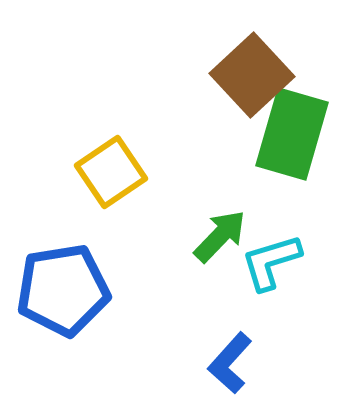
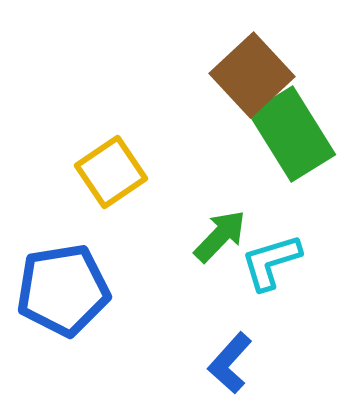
green rectangle: rotated 48 degrees counterclockwise
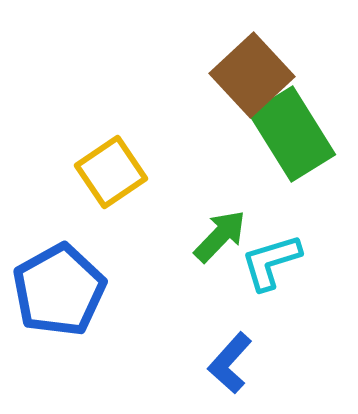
blue pentagon: moved 4 px left; rotated 20 degrees counterclockwise
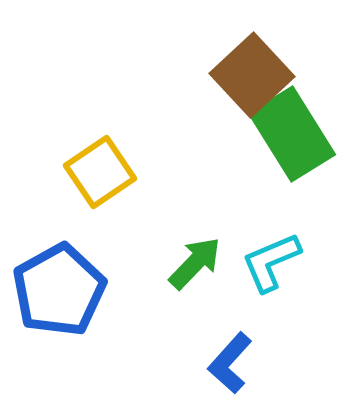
yellow square: moved 11 px left
green arrow: moved 25 px left, 27 px down
cyan L-shape: rotated 6 degrees counterclockwise
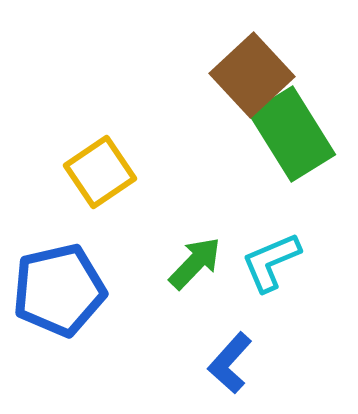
blue pentagon: rotated 16 degrees clockwise
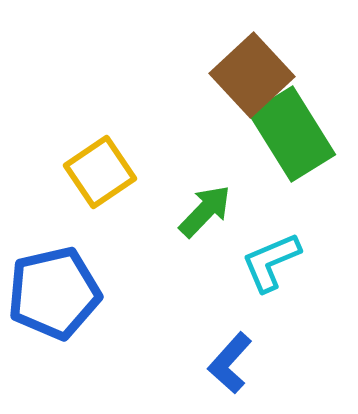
green arrow: moved 10 px right, 52 px up
blue pentagon: moved 5 px left, 3 px down
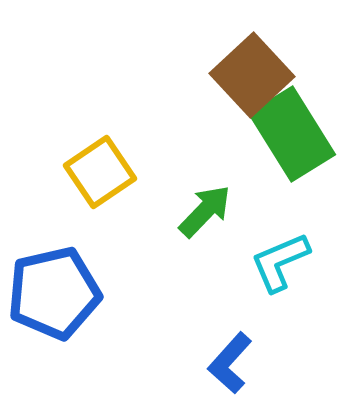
cyan L-shape: moved 9 px right
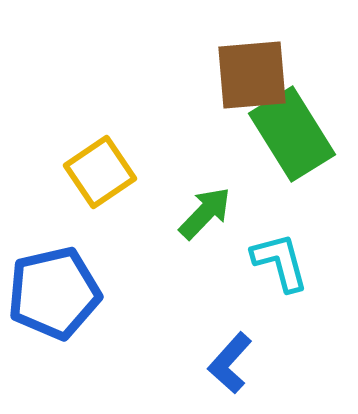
brown square: rotated 38 degrees clockwise
green arrow: moved 2 px down
cyan L-shape: rotated 98 degrees clockwise
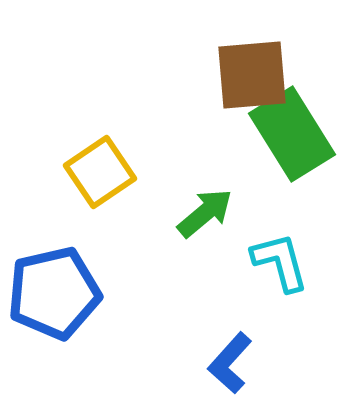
green arrow: rotated 6 degrees clockwise
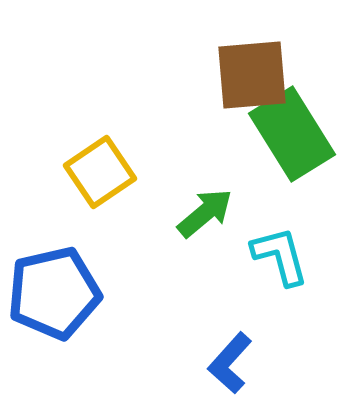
cyan L-shape: moved 6 px up
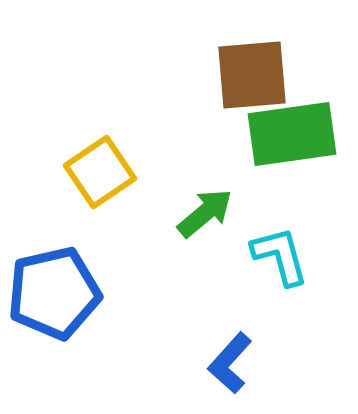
green rectangle: rotated 66 degrees counterclockwise
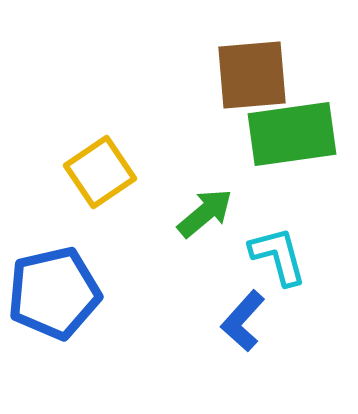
cyan L-shape: moved 2 px left
blue L-shape: moved 13 px right, 42 px up
